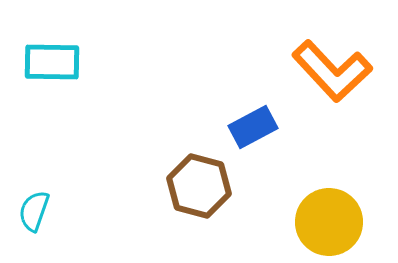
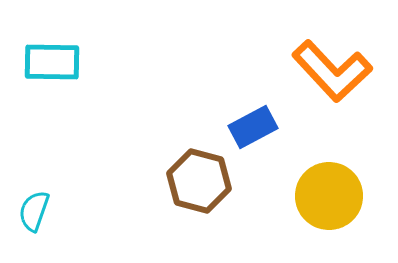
brown hexagon: moved 5 px up
yellow circle: moved 26 px up
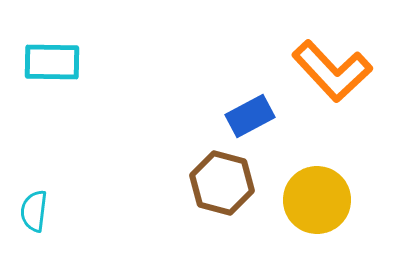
blue rectangle: moved 3 px left, 11 px up
brown hexagon: moved 23 px right, 2 px down
yellow circle: moved 12 px left, 4 px down
cyan semicircle: rotated 12 degrees counterclockwise
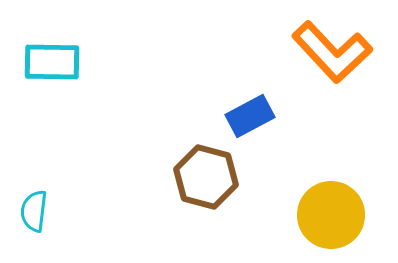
orange L-shape: moved 19 px up
brown hexagon: moved 16 px left, 6 px up
yellow circle: moved 14 px right, 15 px down
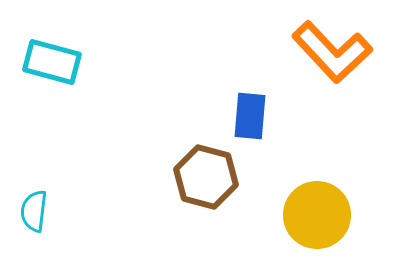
cyan rectangle: rotated 14 degrees clockwise
blue rectangle: rotated 57 degrees counterclockwise
yellow circle: moved 14 px left
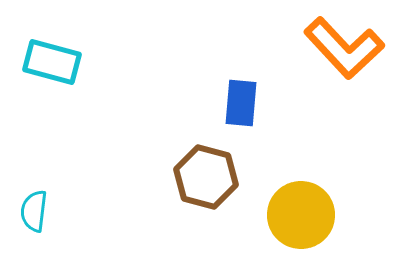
orange L-shape: moved 12 px right, 4 px up
blue rectangle: moved 9 px left, 13 px up
yellow circle: moved 16 px left
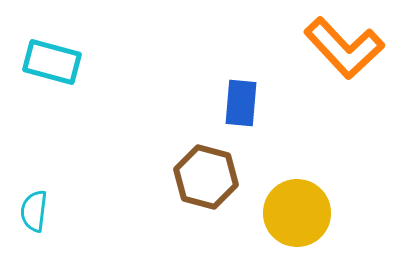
yellow circle: moved 4 px left, 2 px up
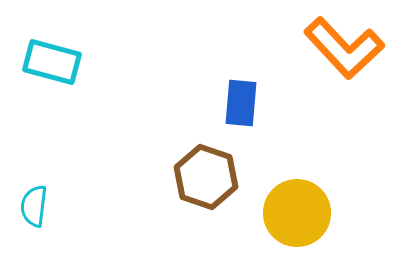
brown hexagon: rotated 4 degrees clockwise
cyan semicircle: moved 5 px up
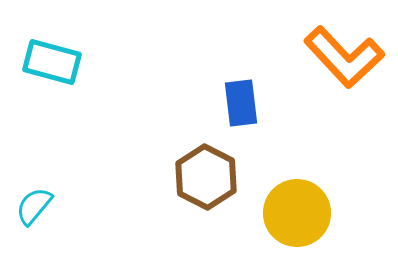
orange L-shape: moved 9 px down
blue rectangle: rotated 12 degrees counterclockwise
brown hexagon: rotated 8 degrees clockwise
cyan semicircle: rotated 33 degrees clockwise
